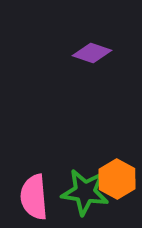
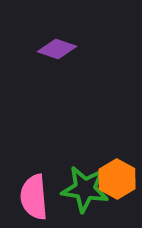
purple diamond: moved 35 px left, 4 px up
green star: moved 3 px up
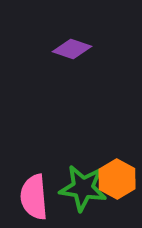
purple diamond: moved 15 px right
green star: moved 2 px left, 1 px up
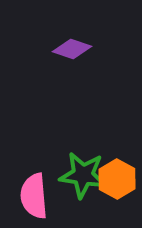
green star: moved 13 px up
pink semicircle: moved 1 px up
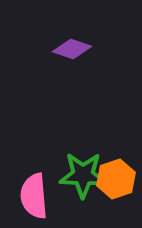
green star: rotated 6 degrees counterclockwise
orange hexagon: moved 1 px left; rotated 12 degrees clockwise
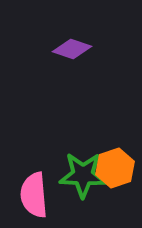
orange hexagon: moved 1 px left, 11 px up
pink semicircle: moved 1 px up
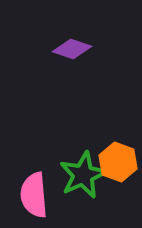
orange hexagon: moved 3 px right, 6 px up; rotated 21 degrees counterclockwise
green star: rotated 27 degrees counterclockwise
